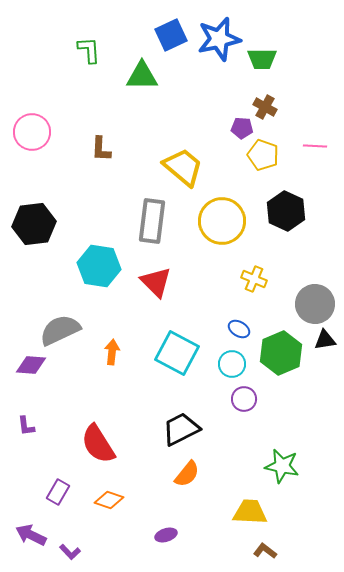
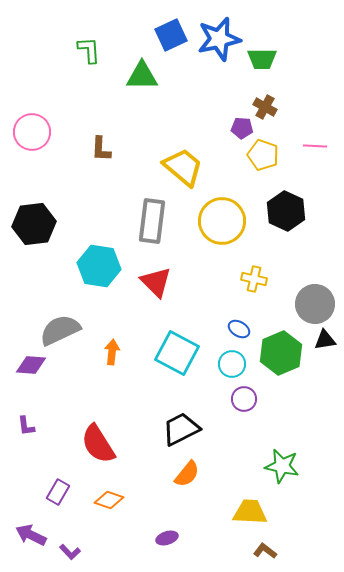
yellow cross at (254, 279): rotated 10 degrees counterclockwise
purple ellipse at (166, 535): moved 1 px right, 3 px down
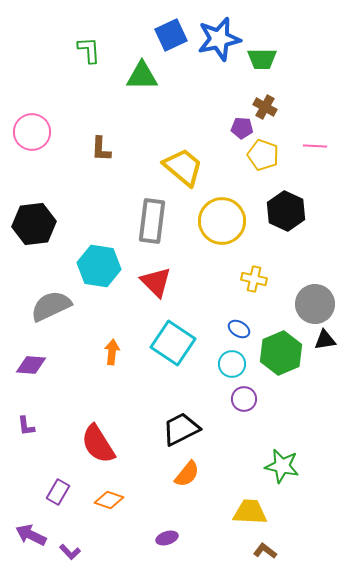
gray semicircle at (60, 330): moved 9 px left, 24 px up
cyan square at (177, 353): moved 4 px left, 10 px up; rotated 6 degrees clockwise
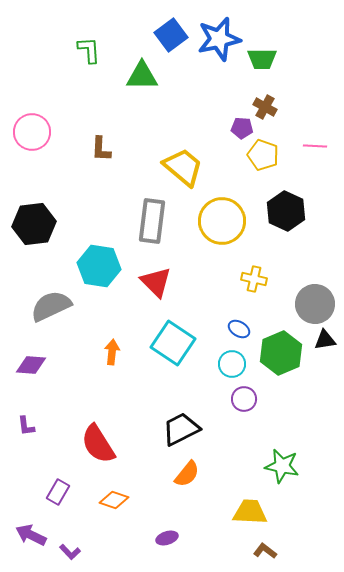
blue square at (171, 35): rotated 12 degrees counterclockwise
orange diamond at (109, 500): moved 5 px right
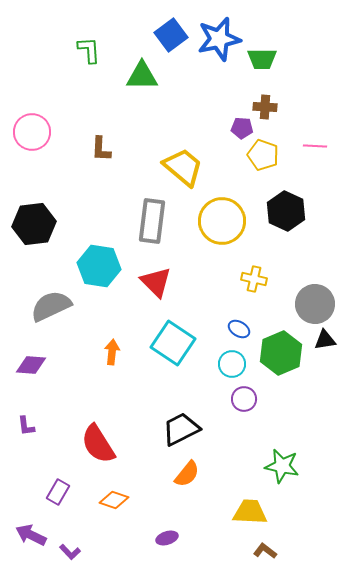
brown cross at (265, 107): rotated 25 degrees counterclockwise
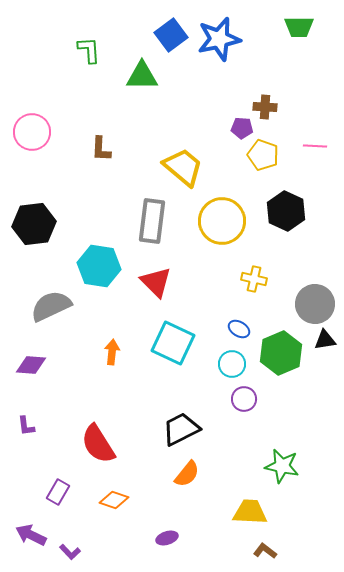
green trapezoid at (262, 59): moved 37 px right, 32 px up
cyan square at (173, 343): rotated 9 degrees counterclockwise
